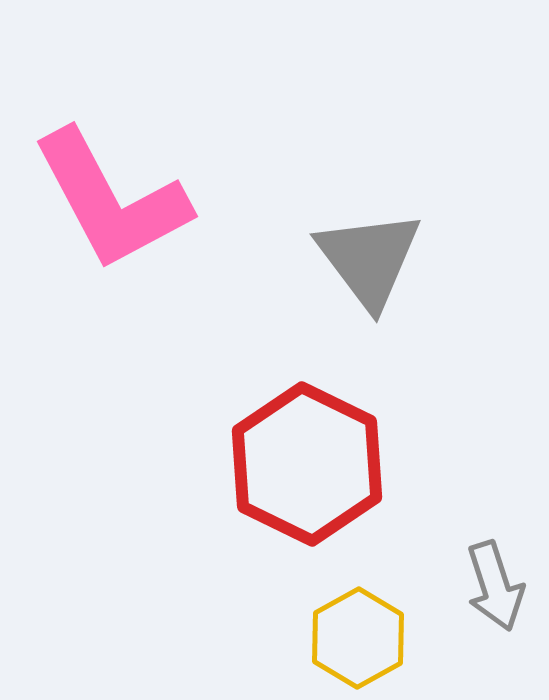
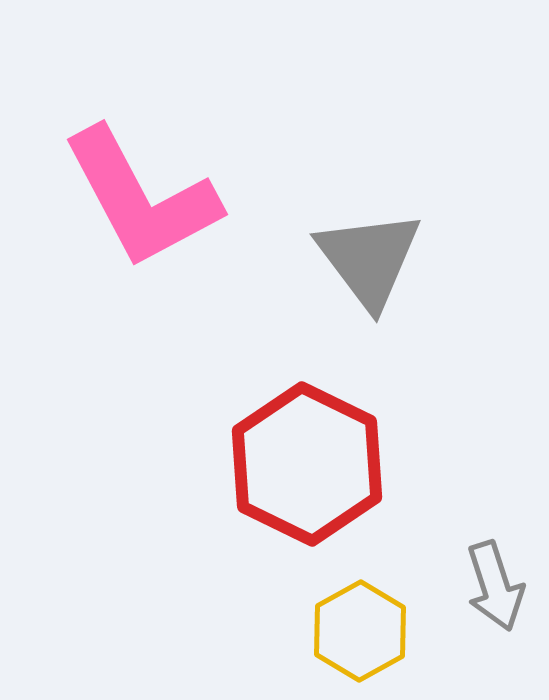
pink L-shape: moved 30 px right, 2 px up
yellow hexagon: moved 2 px right, 7 px up
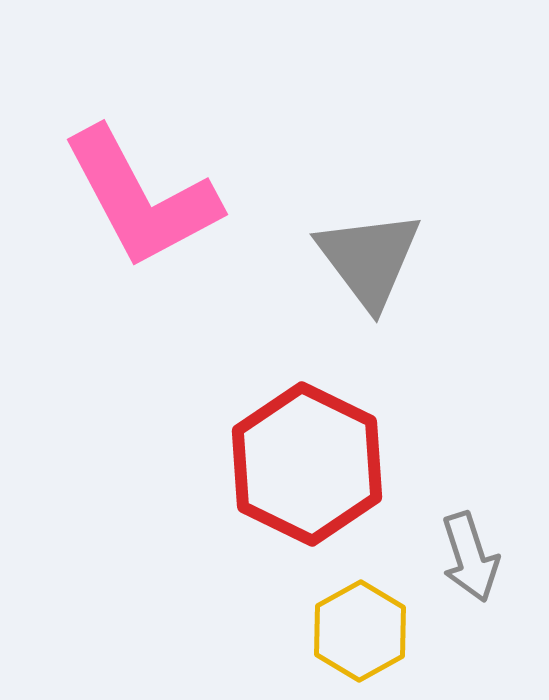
gray arrow: moved 25 px left, 29 px up
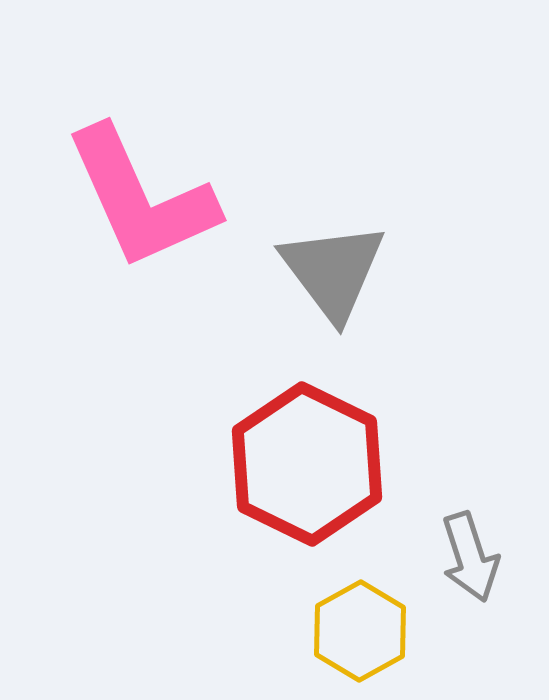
pink L-shape: rotated 4 degrees clockwise
gray triangle: moved 36 px left, 12 px down
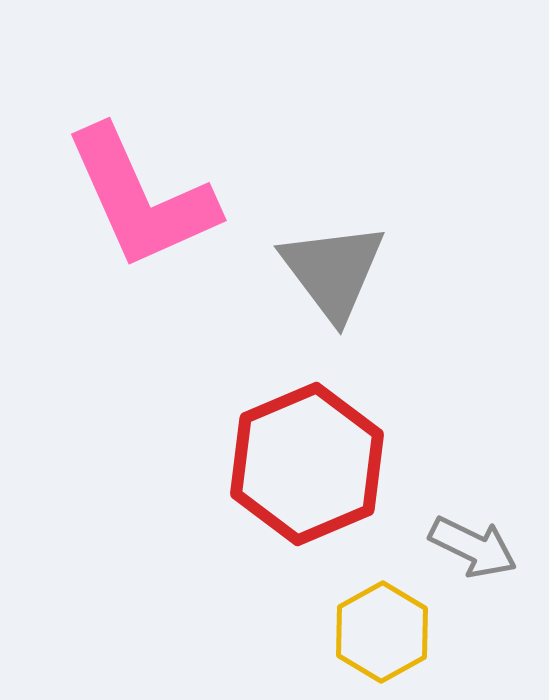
red hexagon: rotated 11 degrees clockwise
gray arrow: moved 3 px right, 10 px up; rotated 46 degrees counterclockwise
yellow hexagon: moved 22 px right, 1 px down
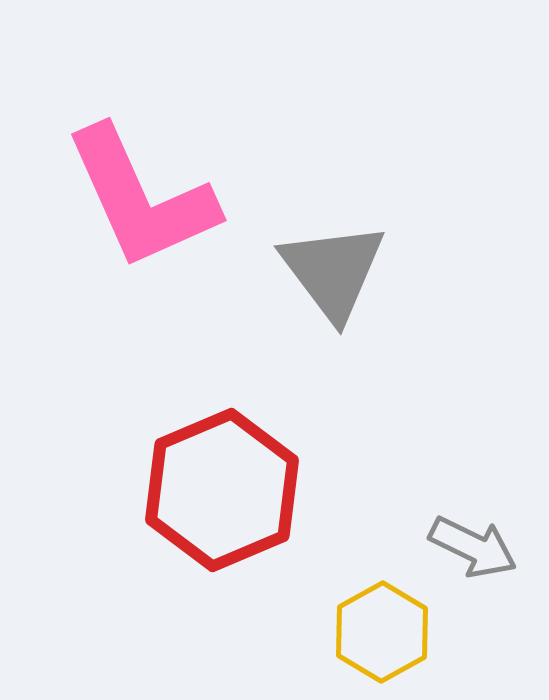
red hexagon: moved 85 px left, 26 px down
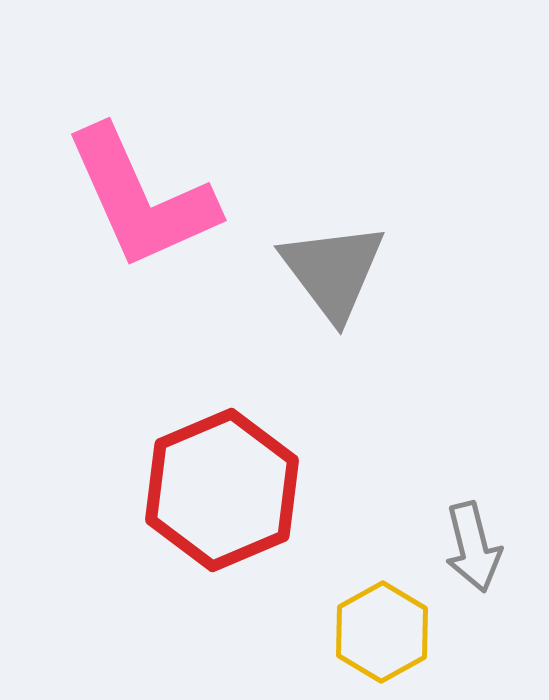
gray arrow: rotated 50 degrees clockwise
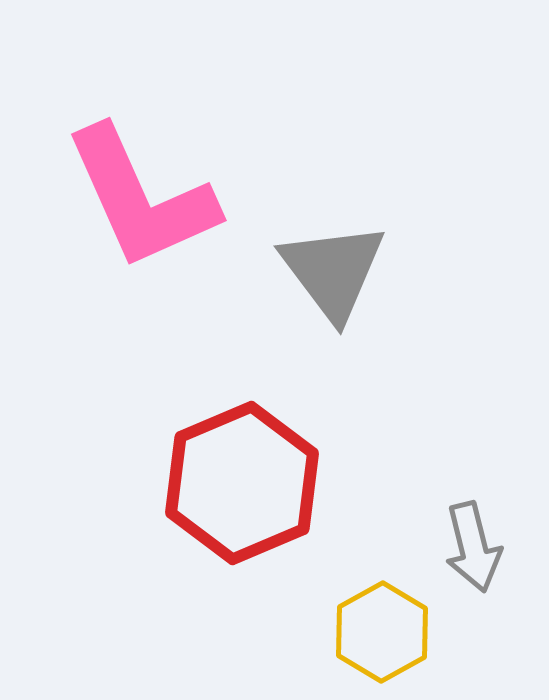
red hexagon: moved 20 px right, 7 px up
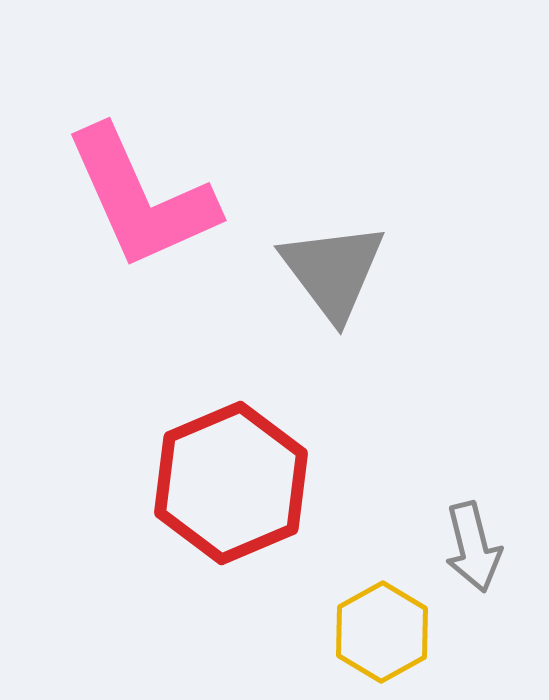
red hexagon: moved 11 px left
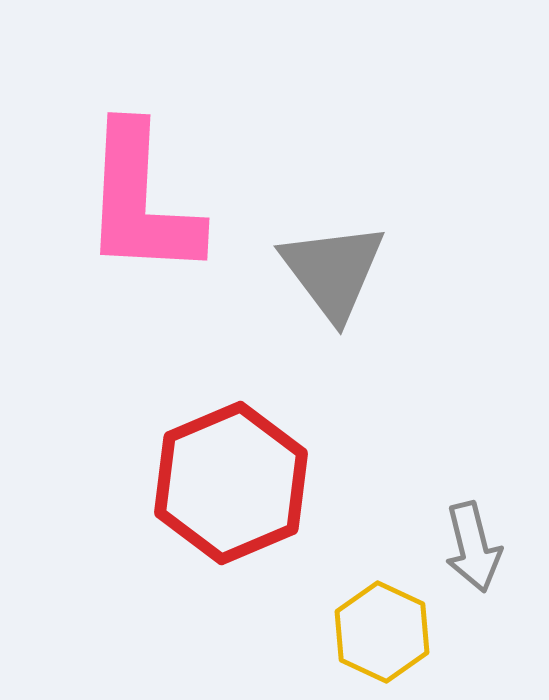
pink L-shape: moved 3 px down; rotated 27 degrees clockwise
yellow hexagon: rotated 6 degrees counterclockwise
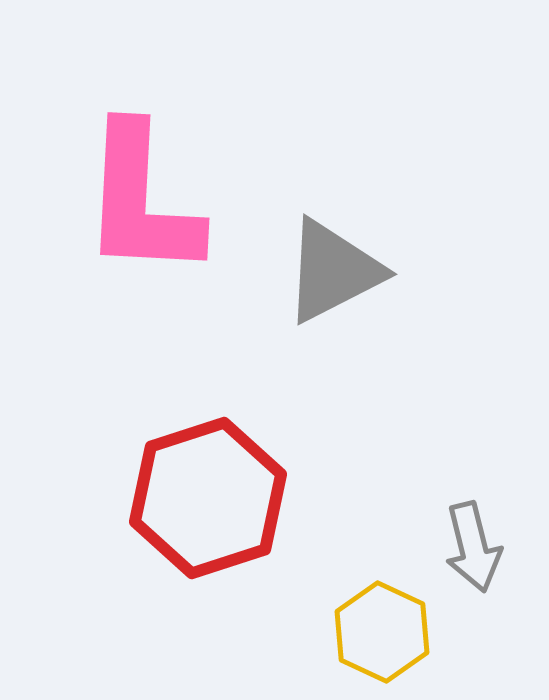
gray triangle: rotated 40 degrees clockwise
red hexagon: moved 23 px left, 15 px down; rotated 5 degrees clockwise
